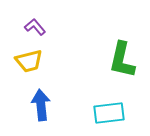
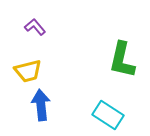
yellow trapezoid: moved 1 px left, 10 px down
cyan rectangle: moved 1 px left, 2 px down; rotated 40 degrees clockwise
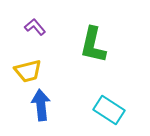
green L-shape: moved 29 px left, 15 px up
cyan rectangle: moved 1 px right, 5 px up
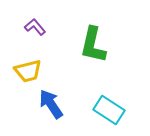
blue arrow: moved 10 px right, 1 px up; rotated 28 degrees counterclockwise
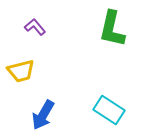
green L-shape: moved 19 px right, 16 px up
yellow trapezoid: moved 7 px left
blue arrow: moved 8 px left, 11 px down; rotated 116 degrees counterclockwise
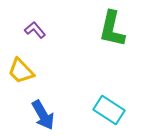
purple L-shape: moved 3 px down
yellow trapezoid: rotated 60 degrees clockwise
blue arrow: rotated 60 degrees counterclockwise
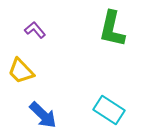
blue arrow: rotated 16 degrees counterclockwise
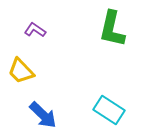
purple L-shape: rotated 15 degrees counterclockwise
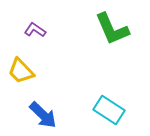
green L-shape: rotated 36 degrees counterclockwise
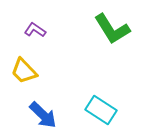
green L-shape: rotated 9 degrees counterclockwise
yellow trapezoid: moved 3 px right
cyan rectangle: moved 8 px left
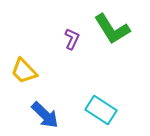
purple L-shape: moved 37 px right, 9 px down; rotated 80 degrees clockwise
blue arrow: moved 2 px right
